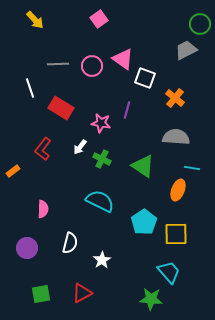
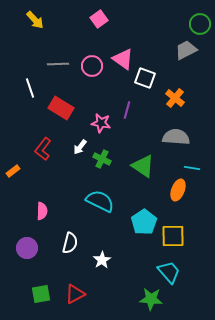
pink semicircle: moved 1 px left, 2 px down
yellow square: moved 3 px left, 2 px down
red triangle: moved 7 px left, 1 px down
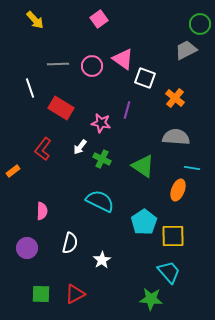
green square: rotated 12 degrees clockwise
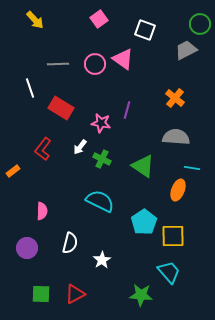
pink circle: moved 3 px right, 2 px up
white square: moved 48 px up
green star: moved 10 px left, 4 px up
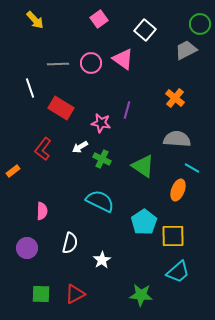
white square: rotated 20 degrees clockwise
pink circle: moved 4 px left, 1 px up
gray semicircle: moved 1 px right, 2 px down
white arrow: rotated 21 degrees clockwise
cyan line: rotated 21 degrees clockwise
cyan trapezoid: moved 9 px right; rotated 90 degrees clockwise
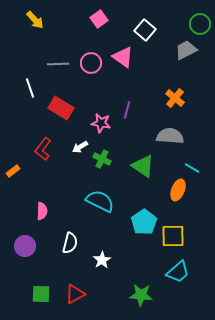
pink triangle: moved 2 px up
gray semicircle: moved 7 px left, 3 px up
purple circle: moved 2 px left, 2 px up
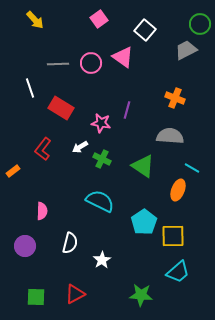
orange cross: rotated 18 degrees counterclockwise
green square: moved 5 px left, 3 px down
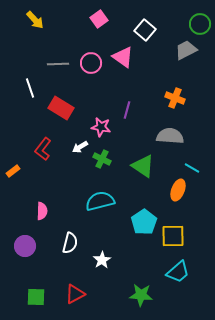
pink star: moved 4 px down
cyan semicircle: rotated 40 degrees counterclockwise
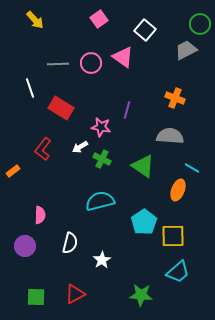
pink semicircle: moved 2 px left, 4 px down
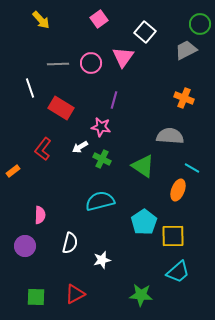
yellow arrow: moved 6 px right
white square: moved 2 px down
pink triangle: rotated 30 degrees clockwise
orange cross: moved 9 px right
purple line: moved 13 px left, 10 px up
white star: rotated 18 degrees clockwise
